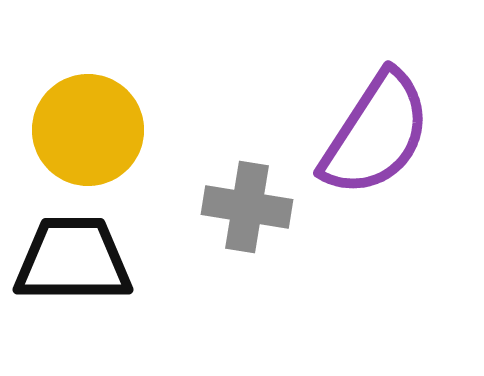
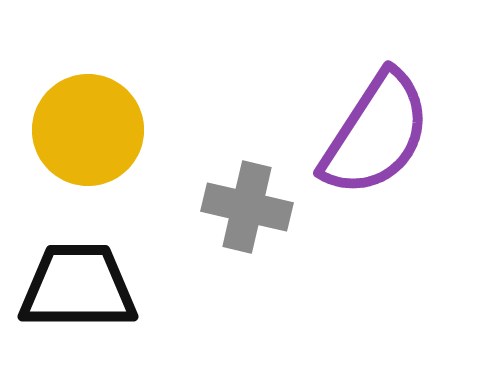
gray cross: rotated 4 degrees clockwise
black trapezoid: moved 5 px right, 27 px down
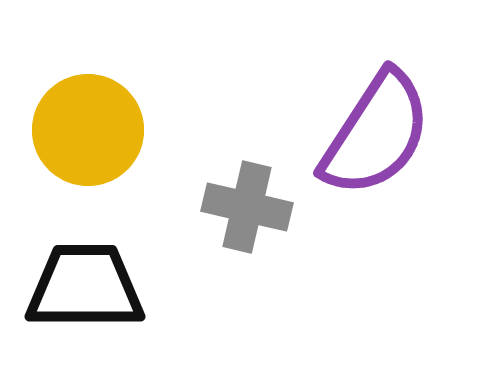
black trapezoid: moved 7 px right
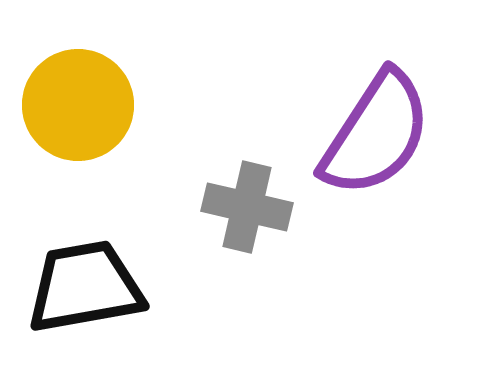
yellow circle: moved 10 px left, 25 px up
black trapezoid: rotated 10 degrees counterclockwise
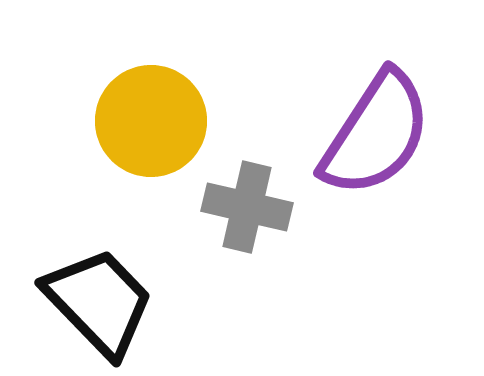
yellow circle: moved 73 px right, 16 px down
black trapezoid: moved 14 px right, 15 px down; rotated 56 degrees clockwise
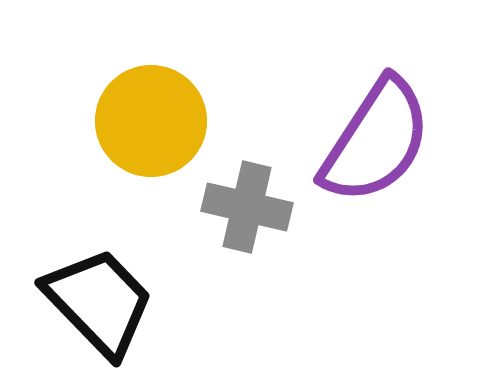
purple semicircle: moved 7 px down
